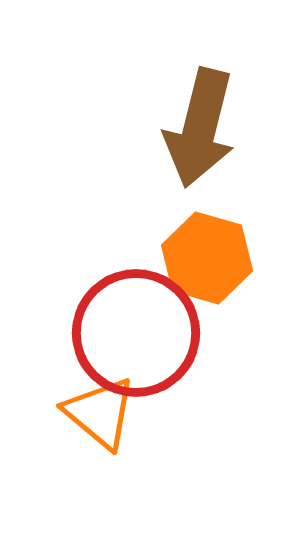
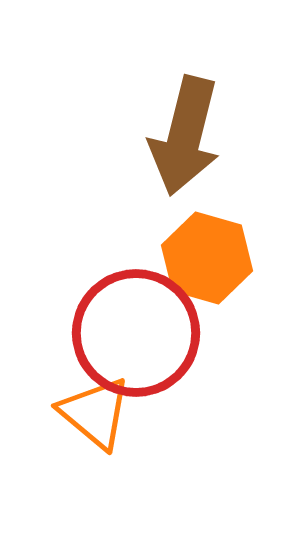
brown arrow: moved 15 px left, 8 px down
orange triangle: moved 5 px left
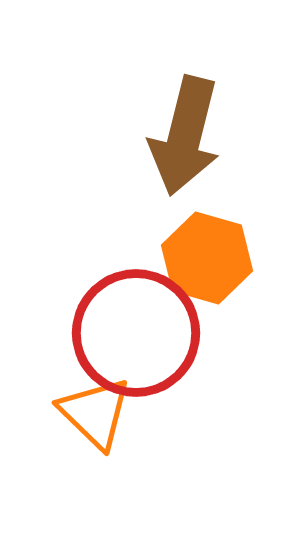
orange triangle: rotated 4 degrees clockwise
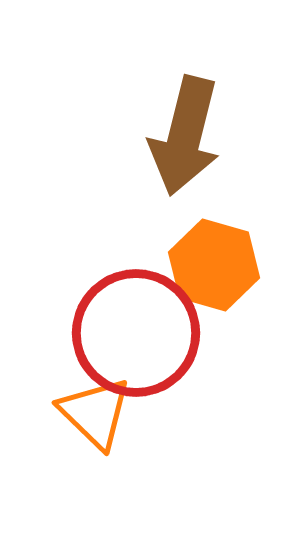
orange hexagon: moved 7 px right, 7 px down
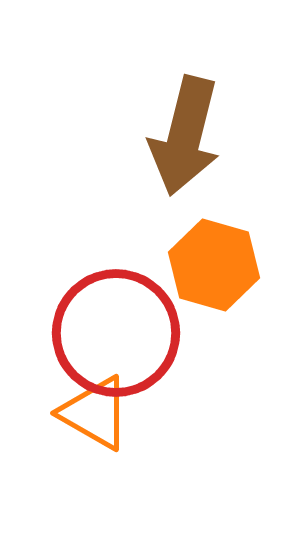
red circle: moved 20 px left
orange triangle: rotated 14 degrees counterclockwise
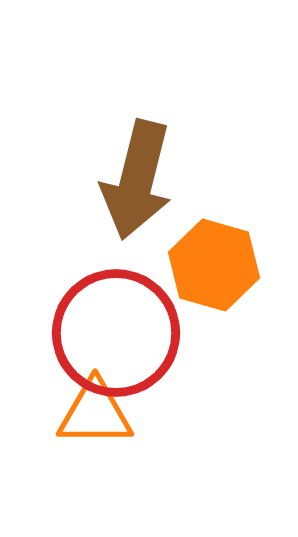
brown arrow: moved 48 px left, 44 px down
orange triangle: rotated 30 degrees counterclockwise
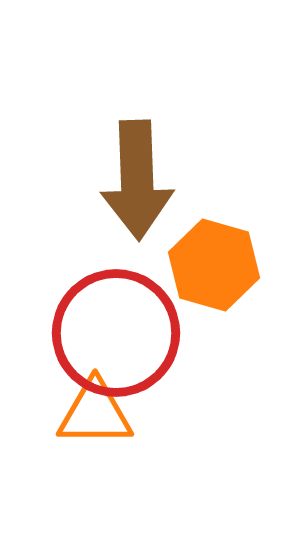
brown arrow: rotated 16 degrees counterclockwise
